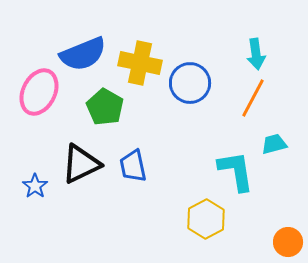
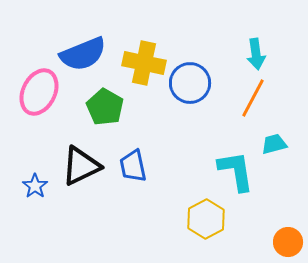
yellow cross: moved 4 px right
black triangle: moved 2 px down
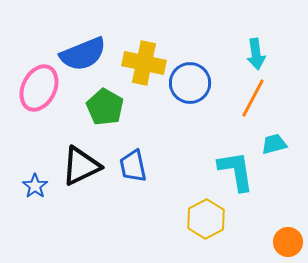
pink ellipse: moved 4 px up
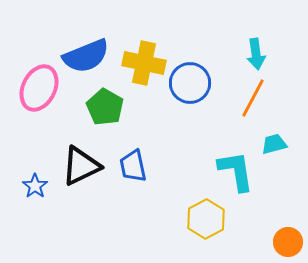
blue semicircle: moved 3 px right, 2 px down
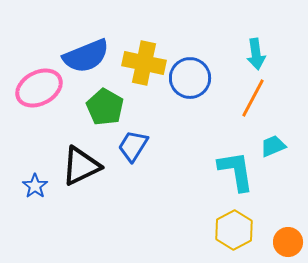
blue circle: moved 5 px up
pink ellipse: rotated 36 degrees clockwise
cyan trapezoid: moved 1 px left, 2 px down; rotated 8 degrees counterclockwise
blue trapezoid: moved 20 px up; rotated 44 degrees clockwise
yellow hexagon: moved 28 px right, 11 px down
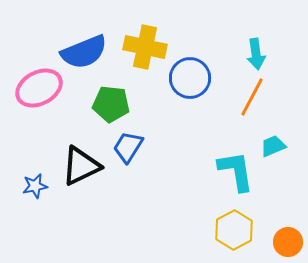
blue semicircle: moved 2 px left, 4 px up
yellow cross: moved 1 px right, 16 px up
orange line: moved 1 px left, 1 px up
green pentagon: moved 6 px right, 3 px up; rotated 24 degrees counterclockwise
blue trapezoid: moved 5 px left, 1 px down
blue star: rotated 25 degrees clockwise
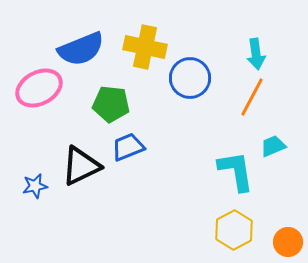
blue semicircle: moved 3 px left, 3 px up
blue trapezoid: rotated 36 degrees clockwise
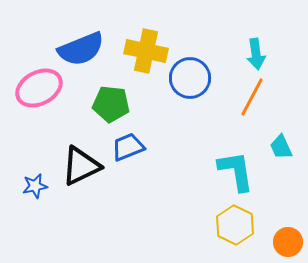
yellow cross: moved 1 px right, 4 px down
cyan trapezoid: moved 8 px right, 1 px down; rotated 92 degrees counterclockwise
yellow hexagon: moved 1 px right, 5 px up; rotated 6 degrees counterclockwise
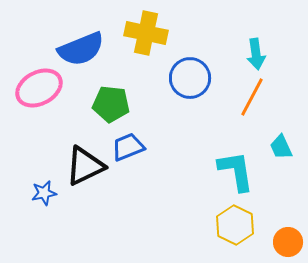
yellow cross: moved 18 px up
black triangle: moved 4 px right
blue star: moved 9 px right, 7 px down
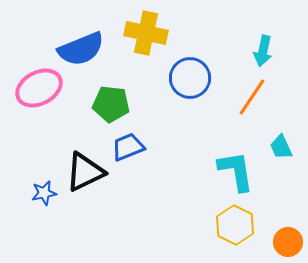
cyan arrow: moved 7 px right, 3 px up; rotated 20 degrees clockwise
orange line: rotated 6 degrees clockwise
black triangle: moved 6 px down
